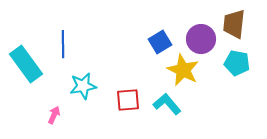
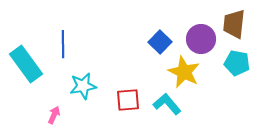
blue square: rotated 15 degrees counterclockwise
yellow star: moved 1 px right, 2 px down
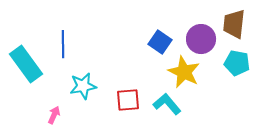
blue square: rotated 10 degrees counterclockwise
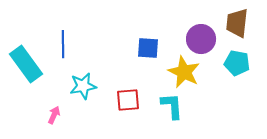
brown trapezoid: moved 3 px right, 1 px up
blue square: moved 12 px left, 6 px down; rotated 30 degrees counterclockwise
cyan L-shape: moved 5 px right, 2 px down; rotated 36 degrees clockwise
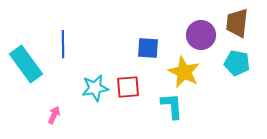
purple circle: moved 4 px up
cyan star: moved 12 px right, 2 px down
red square: moved 13 px up
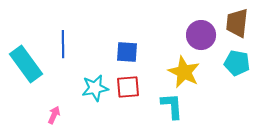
blue square: moved 21 px left, 4 px down
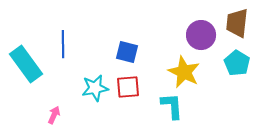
blue square: rotated 10 degrees clockwise
cyan pentagon: rotated 20 degrees clockwise
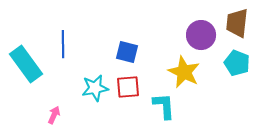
cyan pentagon: rotated 10 degrees counterclockwise
cyan L-shape: moved 8 px left
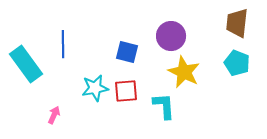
purple circle: moved 30 px left, 1 px down
red square: moved 2 px left, 4 px down
